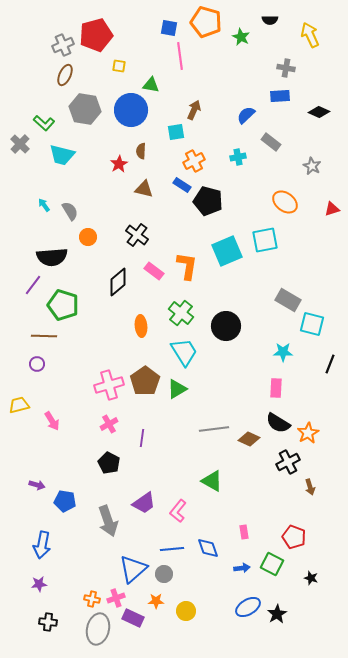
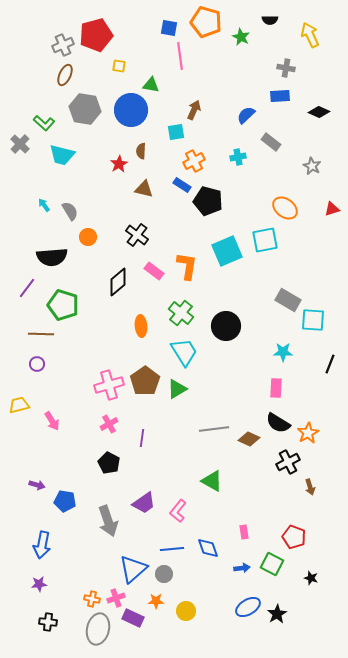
orange ellipse at (285, 202): moved 6 px down
purple line at (33, 285): moved 6 px left, 3 px down
cyan square at (312, 324): moved 1 px right, 4 px up; rotated 10 degrees counterclockwise
brown line at (44, 336): moved 3 px left, 2 px up
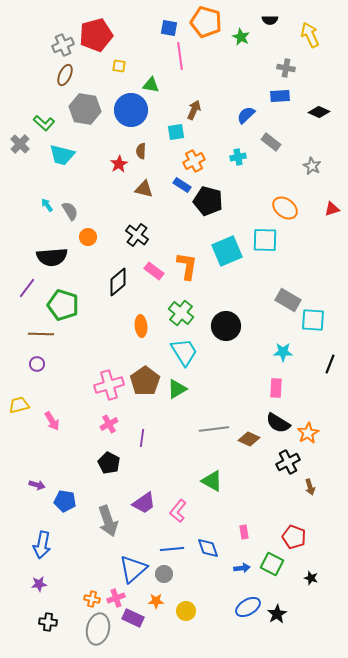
cyan arrow at (44, 205): moved 3 px right
cyan square at (265, 240): rotated 12 degrees clockwise
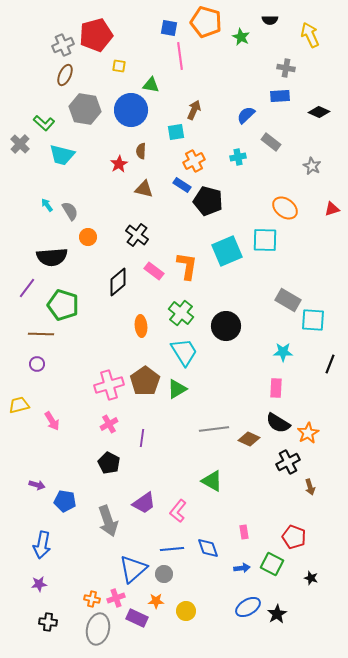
purple rectangle at (133, 618): moved 4 px right
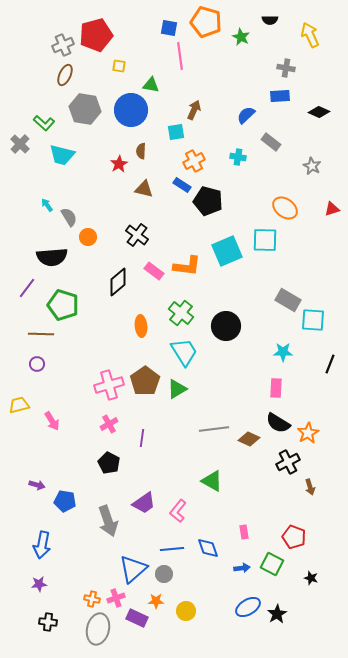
cyan cross at (238, 157): rotated 21 degrees clockwise
gray semicircle at (70, 211): moved 1 px left, 6 px down
orange L-shape at (187, 266): rotated 88 degrees clockwise
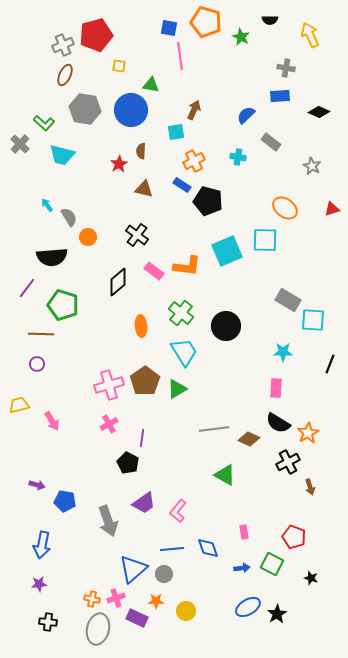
black pentagon at (109, 463): moved 19 px right
green triangle at (212, 481): moved 13 px right, 6 px up
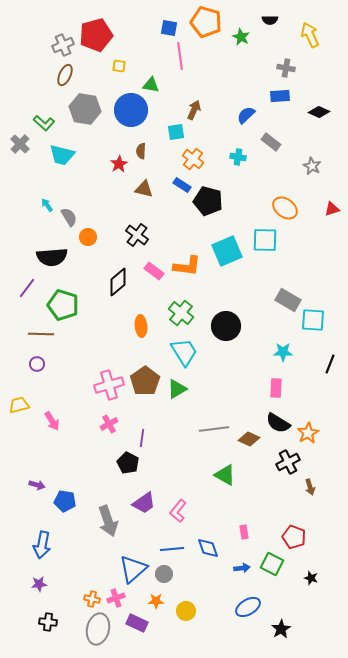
orange cross at (194, 161): moved 1 px left, 2 px up; rotated 25 degrees counterclockwise
black star at (277, 614): moved 4 px right, 15 px down
purple rectangle at (137, 618): moved 5 px down
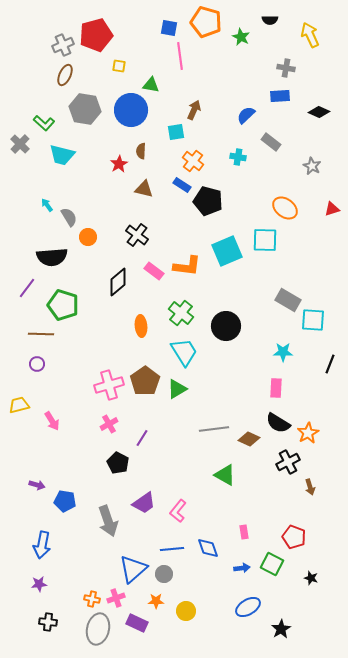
orange cross at (193, 159): moved 2 px down
purple line at (142, 438): rotated 24 degrees clockwise
black pentagon at (128, 463): moved 10 px left
